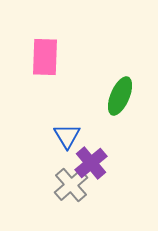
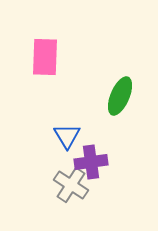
purple cross: moved 1 px up; rotated 32 degrees clockwise
gray cross: rotated 16 degrees counterclockwise
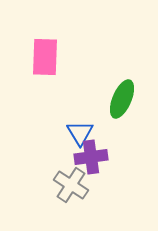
green ellipse: moved 2 px right, 3 px down
blue triangle: moved 13 px right, 3 px up
purple cross: moved 5 px up
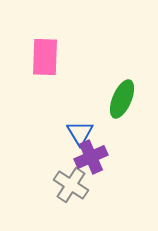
purple cross: rotated 16 degrees counterclockwise
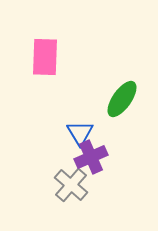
green ellipse: rotated 12 degrees clockwise
gray cross: rotated 8 degrees clockwise
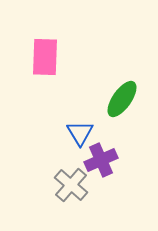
purple cross: moved 10 px right, 3 px down
